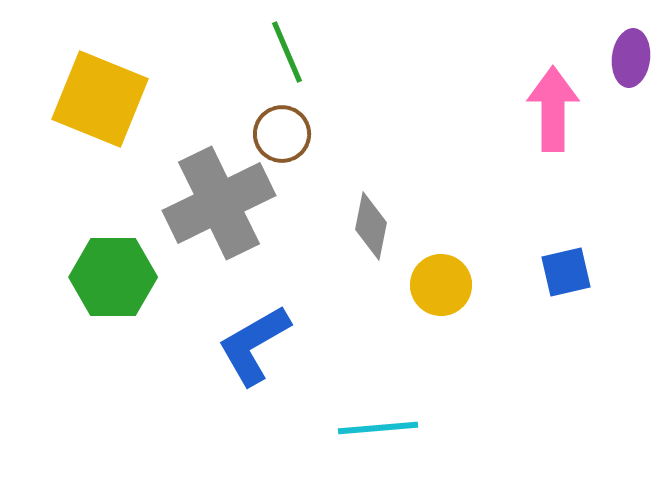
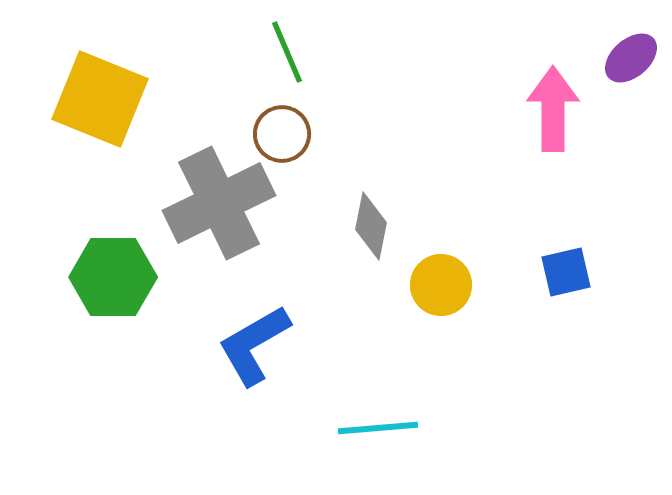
purple ellipse: rotated 42 degrees clockwise
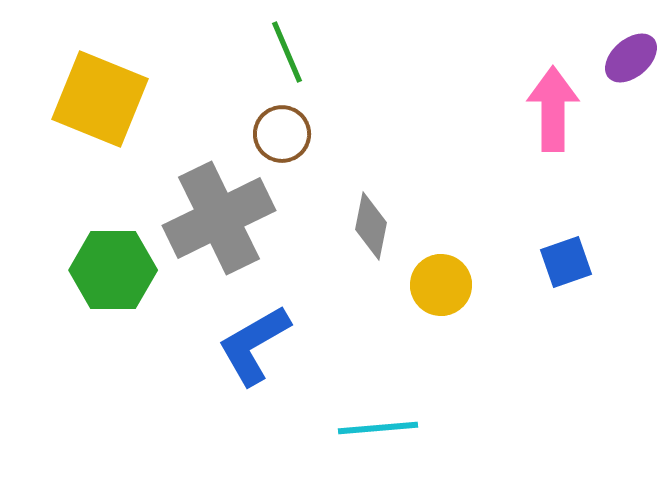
gray cross: moved 15 px down
blue square: moved 10 px up; rotated 6 degrees counterclockwise
green hexagon: moved 7 px up
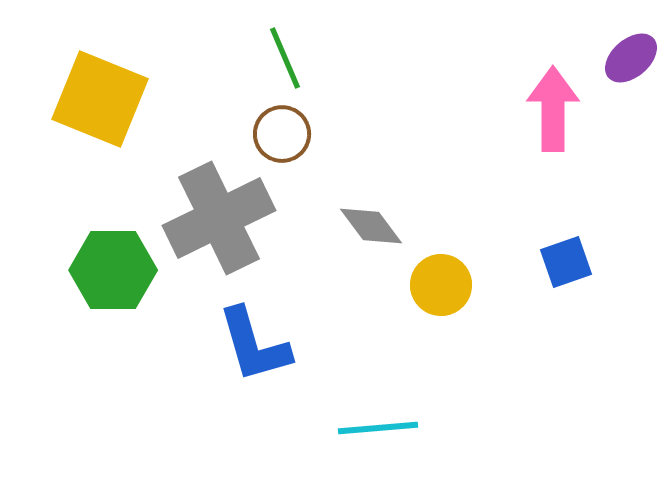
green line: moved 2 px left, 6 px down
gray diamond: rotated 48 degrees counterclockwise
blue L-shape: rotated 76 degrees counterclockwise
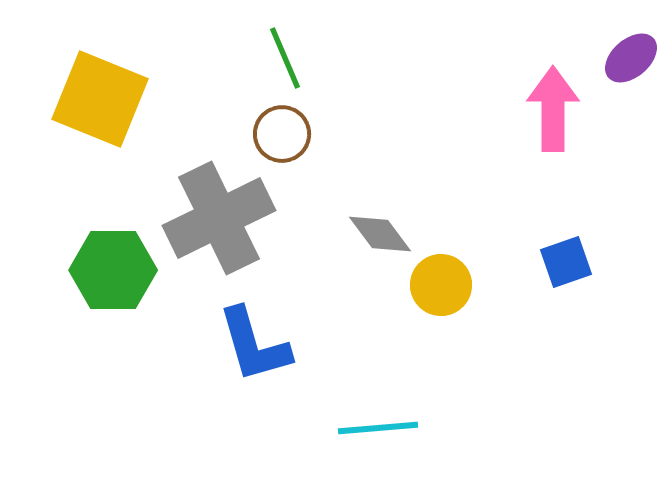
gray diamond: moved 9 px right, 8 px down
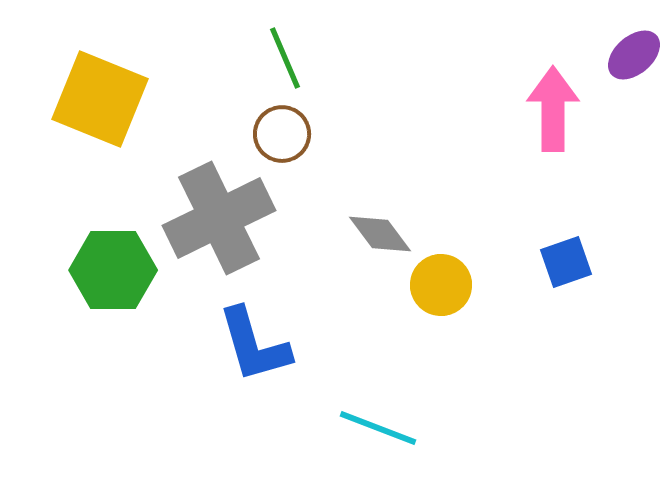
purple ellipse: moved 3 px right, 3 px up
cyan line: rotated 26 degrees clockwise
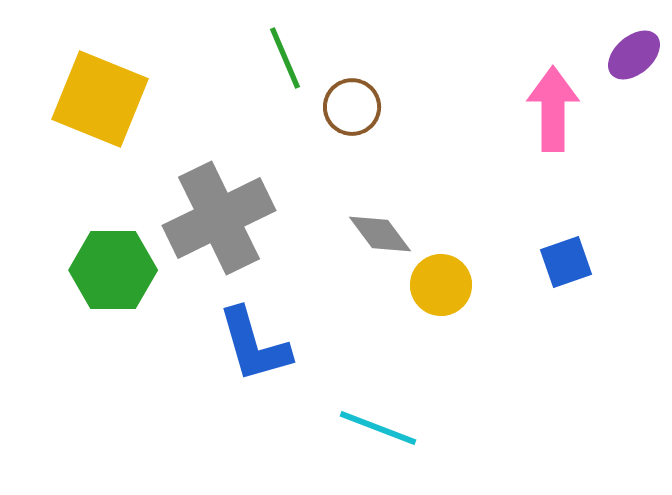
brown circle: moved 70 px right, 27 px up
